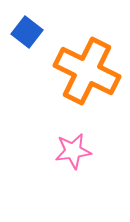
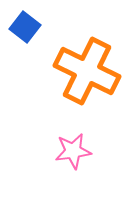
blue square: moved 2 px left, 5 px up
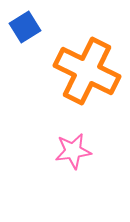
blue square: rotated 20 degrees clockwise
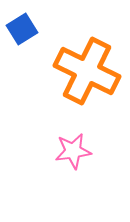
blue square: moved 3 px left, 2 px down
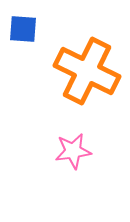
blue square: moved 1 px right; rotated 36 degrees clockwise
